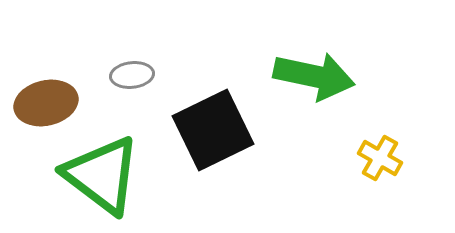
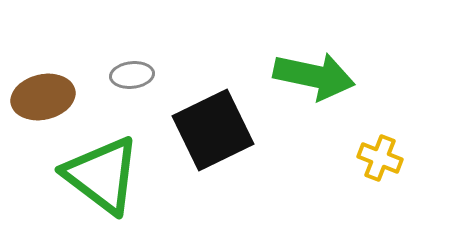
brown ellipse: moved 3 px left, 6 px up
yellow cross: rotated 9 degrees counterclockwise
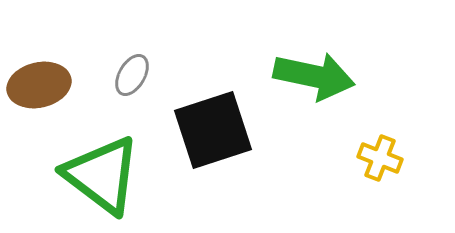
gray ellipse: rotated 54 degrees counterclockwise
brown ellipse: moved 4 px left, 12 px up
black square: rotated 8 degrees clockwise
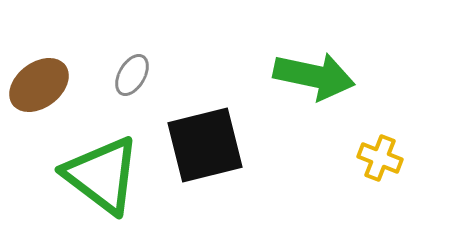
brown ellipse: rotated 24 degrees counterclockwise
black square: moved 8 px left, 15 px down; rotated 4 degrees clockwise
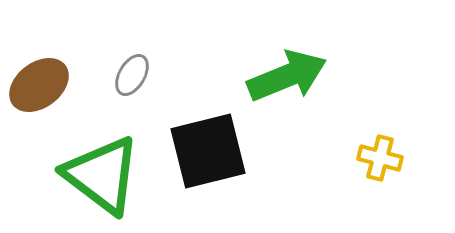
green arrow: moved 27 px left; rotated 34 degrees counterclockwise
black square: moved 3 px right, 6 px down
yellow cross: rotated 6 degrees counterclockwise
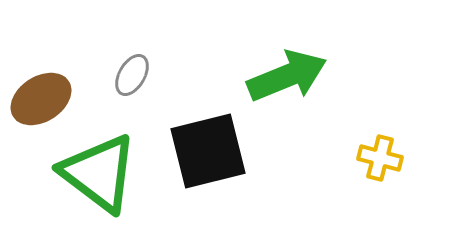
brown ellipse: moved 2 px right, 14 px down; rotated 4 degrees clockwise
green triangle: moved 3 px left, 2 px up
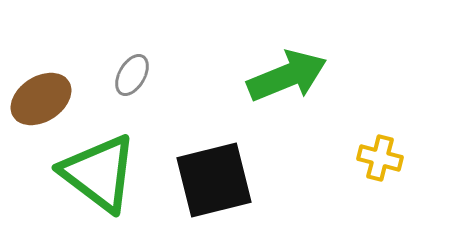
black square: moved 6 px right, 29 px down
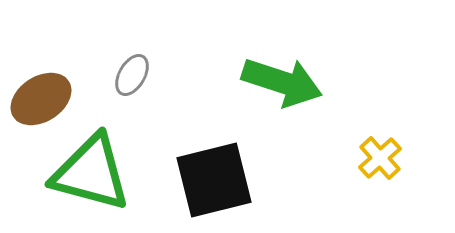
green arrow: moved 5 px left, 6 px down; rotated 40 degrees clockwise
yellow cross: rotated 33 degrees clockwise
green triangle: moved 8 px left; rotated 22 degrees counterclockwise
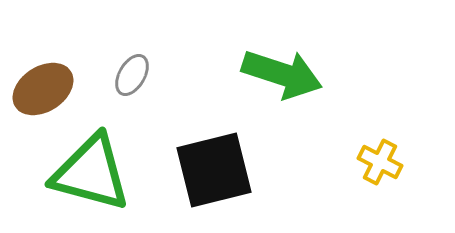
green arrow: moved 8 px up
brown ellipse: moved 2 px right, 10 px up
yellow cross: moved 4 px down; rotated 21 degrees counterclockwise
black square: moved 10 px up
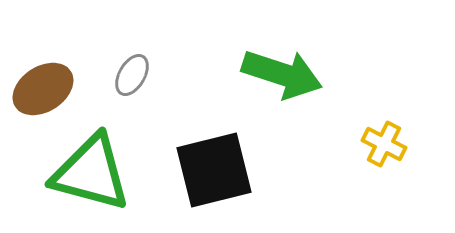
yellow cross: moved 4 px right, 18 px up
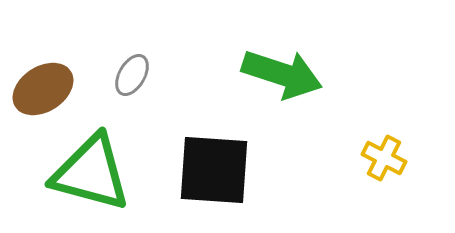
yellow cross: moved 14 px down
black square: rotated 18 degrees clockwise
